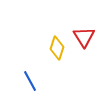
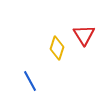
red triangle: moved 2 px up
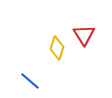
blue line: rotated 20 degrees counterclockwise
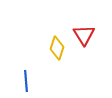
blue line: moved 4 px left; rotated 45 degrees clockwise
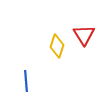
yellow diamond: moved 2 px up
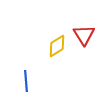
yellow diamond: rotated 40 degrees clockwise
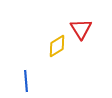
red triangle: moved 3 px left, 6 px up
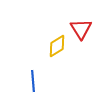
blue line: moved 7 px right
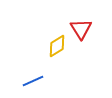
blue line: rotated 70 degrees clockwise
